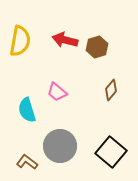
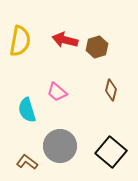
brown diamond: rotated 25 degrees counterclockwise
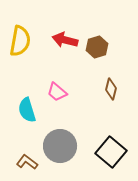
brown diamond: moved 1 px up
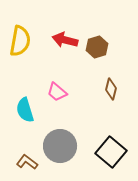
cyan semicircle: moved 2 px left
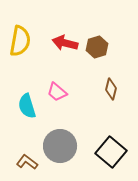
red arrow: moved 3 px down
cyan semicircle: moved 2 px right, 4 px up
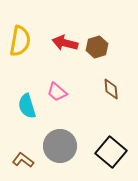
brown diamond: rotated 20 degrees counterclockwise
brown L-shape: moved 4 px left, 2 px up
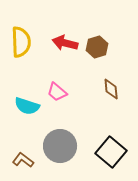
yellow semicircle: moved 1 px right, 1 px down; rotated 12 degrees counterclockwise
cyan semicircle: rotated 55 degrees counterclockwise
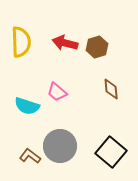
brown L-shape: moved 7 px right, 4 px up
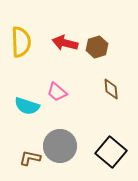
brown L-shape: moved 2 px down; rotated 25 degrees counterclockwise
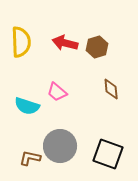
black square: moved 3 px left, 2 px down; rotated 20 degrees counterclockwise
